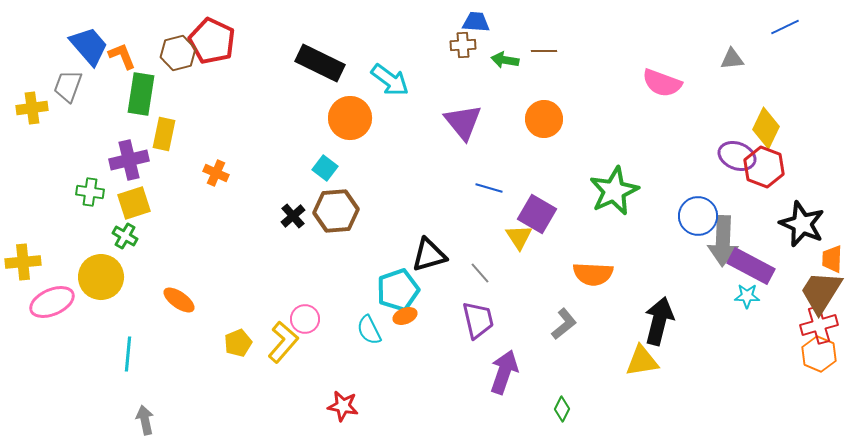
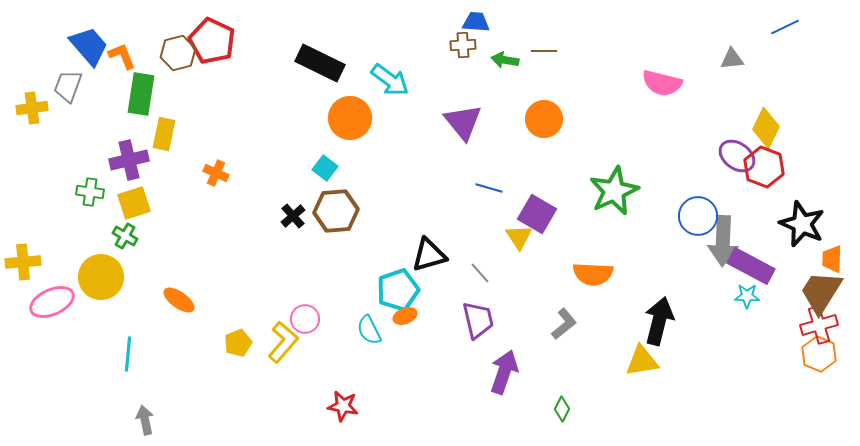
pink semicircle at (662, 83): rotated 6 degrees counterclockwise
purple ellipse at (737, 156): rotated 15 degrees clockwise
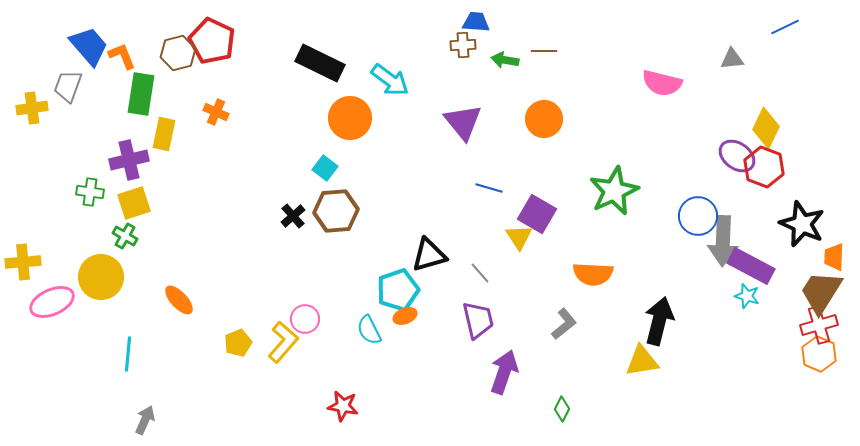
orange cross at (216, 173): moved 61 px up
orange trapezoid at (832, 259): moved 2 px right, 2 px up
cyan star at (747, 296): rotated 15 degrees clockwise
orange ellipse at (179, 300): rotated 12 degrees clockwise
gray arrow at (145, 420): rotated 36 degrees clockwise
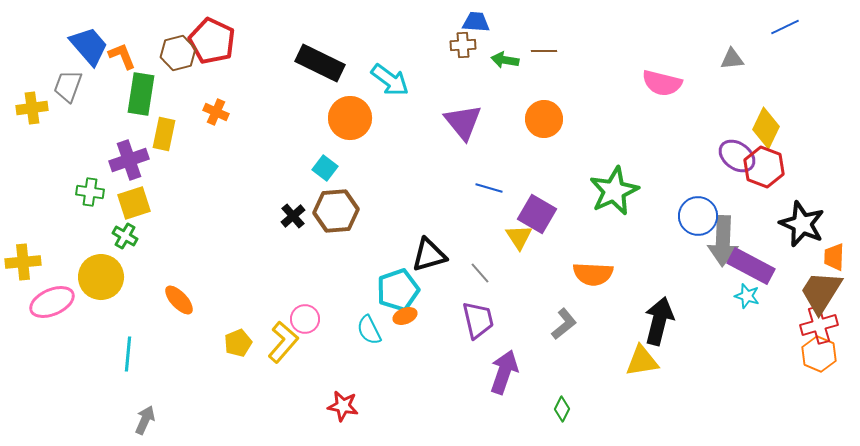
purple cross at (129, 160): rotated 6 degrees counterclockwise
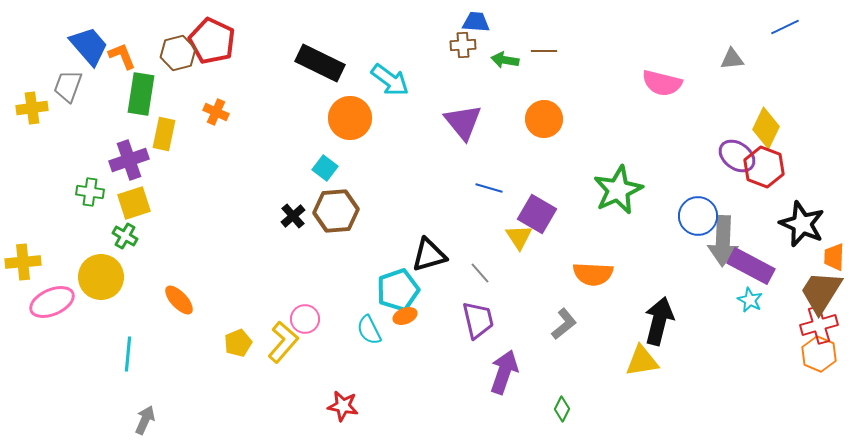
green star at (614, 191): moved 4 px right, 1 px up
cyan star at (747, 296): moved 3 px right, 4 px down; rotated 10 degrees clockwise
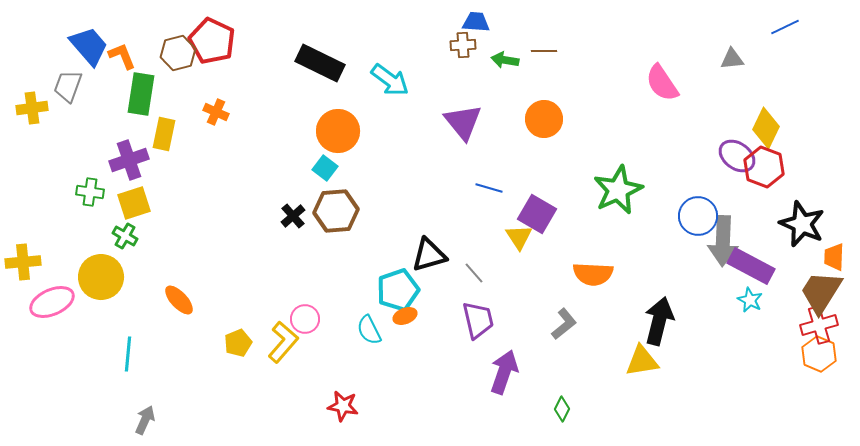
pink semicircle at (662, 83): rotated 42 degrees clockwise
orange circle at (350, 118): moved 12 px left, 13 px down
gray line at (480, 273): moved 6 px left
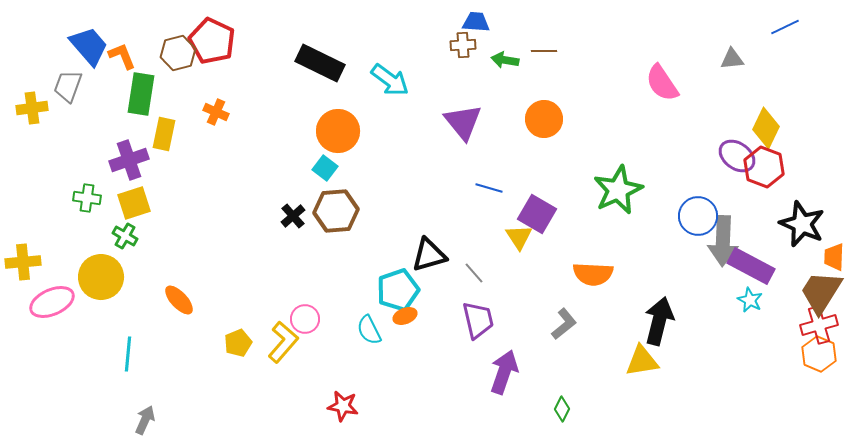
green cross at (90, 192): moved 3 px left, 6 px down
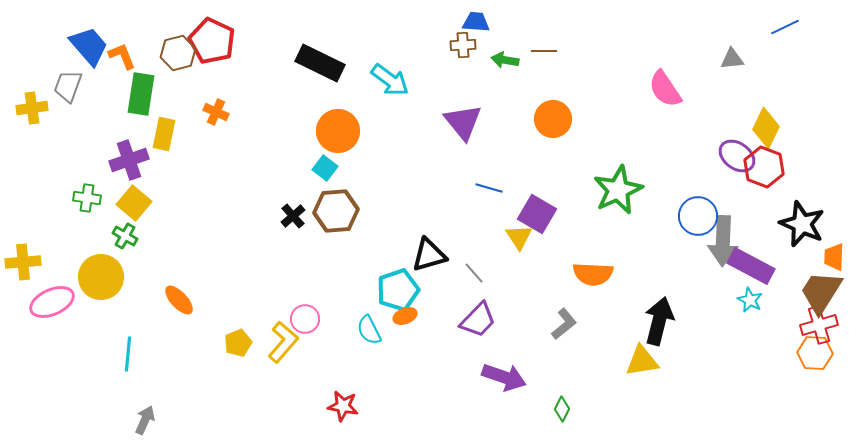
pink semicircle at (662, 83): moved 3 px right, 6 px down
orange circle at (544, 119): moved 9 px right
yellow square at (134, 203): rotated 32 degrees counterclockwise
purple trapezoid at (478, 320): rotated 57 degrees clockwise
orange hexagon at (819, 354): moved 4 px left, 1 px up; rotated 20 degrees counterclockwise
purple arrow at (504, 372): moved 5 px down; rotated 90 degrees clockwise
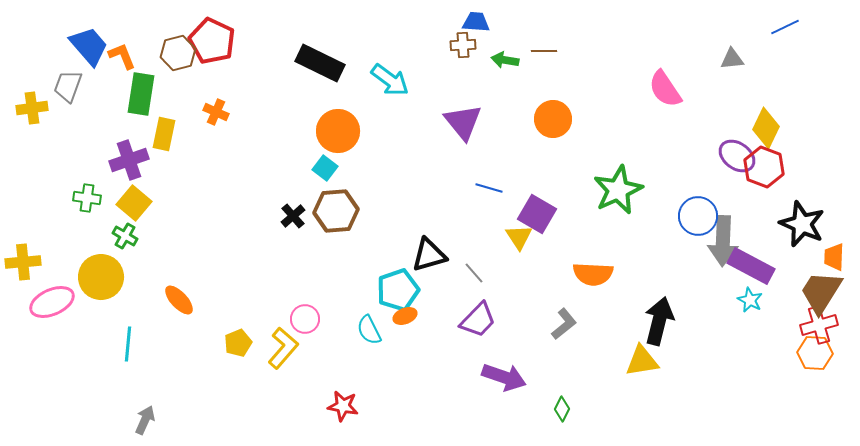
yellow L-shape at (283, 342): moved 6 px down
cyan line at (128, 354): moved 10 px up
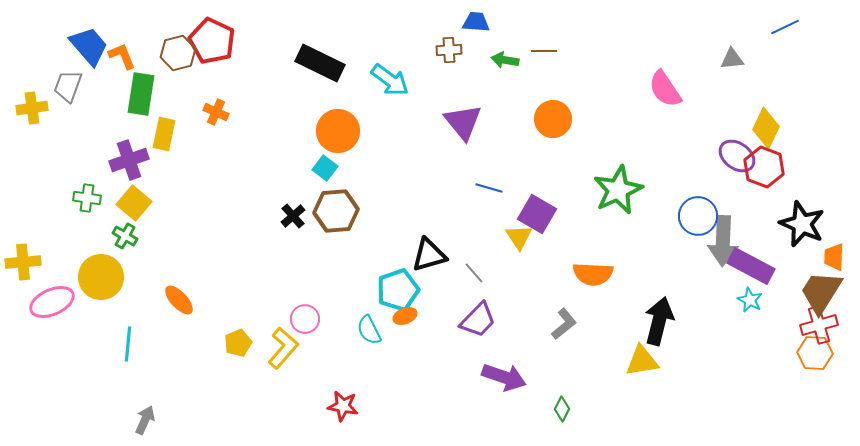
brown cross at (463, 45): moved 14 px left, 5 px down
